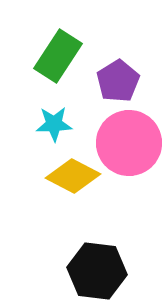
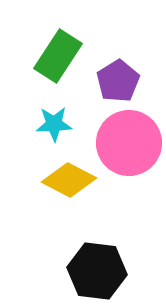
yellow diamond: moved 4 px left, 4 px down
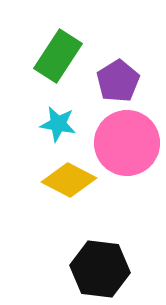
cyan star: moved 4 px right; rotated 12 degrees clockwise
pink circle: moved 2 px left
black hexagon: moved 3 px right, 2 px up
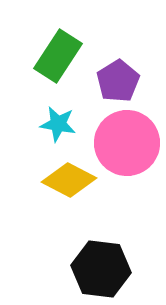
black hexagon: moved 1 px right
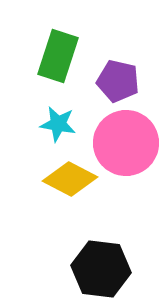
green rectangle: rotated 15 degrees counterclockwise
purple pentagon: rotated 27 degrees counterclockwise
pink circle: moved 1 px left
yellow diamond: moved 1 px right, 1 px up
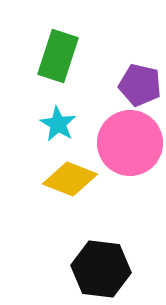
purple pentagon: moved 22 px right, 4 px down
cyan star: rotated 21 degrees clockwise
pink circle: moved 4 px right
yellow diamond: rotated 6 degrees counterclockwise
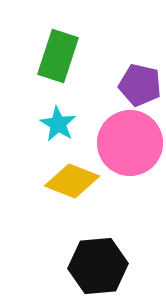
yellow diamond: moved 2 px right, 2 px down
black hexagon: moved 3 px left, 3 px up; rotated 12 degrees counterclockwise
